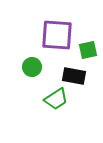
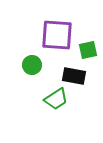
green circle: moved 2 px up
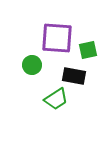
purple square: moved 3 px down
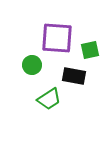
green square: moved 2 px right
green trapezoid: moved 7 px left
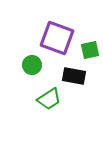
purple square: rotated 16 degrees clockwise
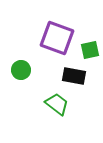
green circle: moved 11 px left, 5 px down
green trapezoid: moved 8 px right, 5 px down; rotated 110 degrees counterclockwise
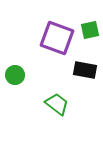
green square: moved 20 px up
green circle: moved 6 px left, 5 px down
black rectangle: moved 11 px right, 6 px up
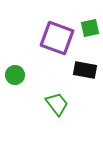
green square: moved 2 px up
green trapezoid: rotated 15 degrees clockwise
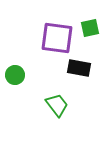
purple square: rotated 12 degrees counterclockwise
black rectangle: moved 6 px left, 2 px up
green trapezoid: moved 1 px down
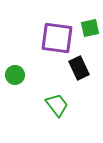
black rectangle: rotated 55 degrees clockwise
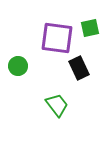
green circle: moved 3 px right, 9 px up
